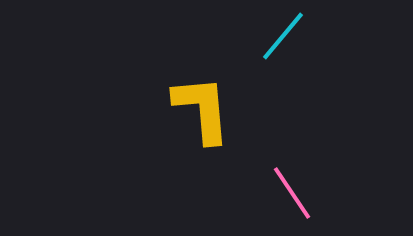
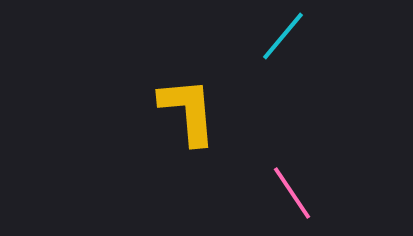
yellow L-shape: moved 14 px left, 2 px down
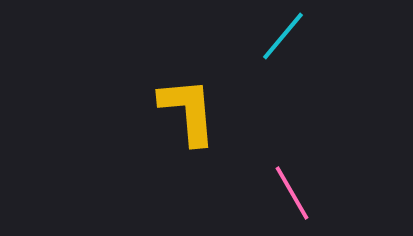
pink line: rotated 4 degrees clockwise
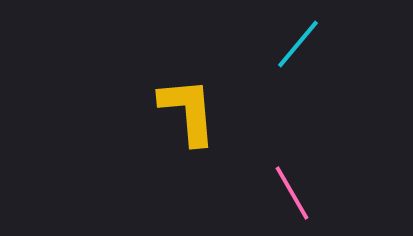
cyan line: moved 15 px right, 8 px down
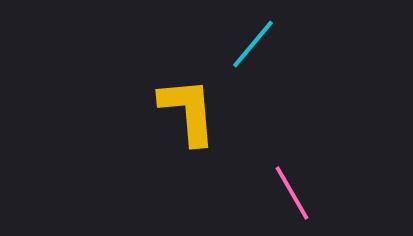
cyan line: moved 45 px left
